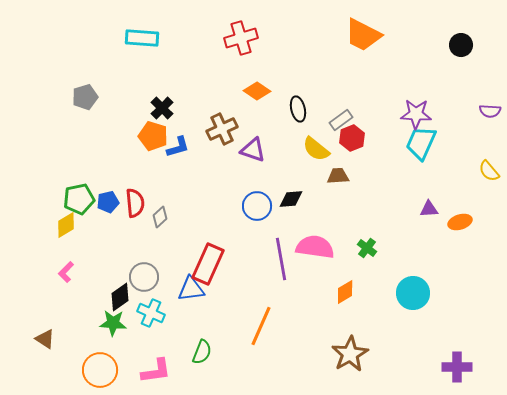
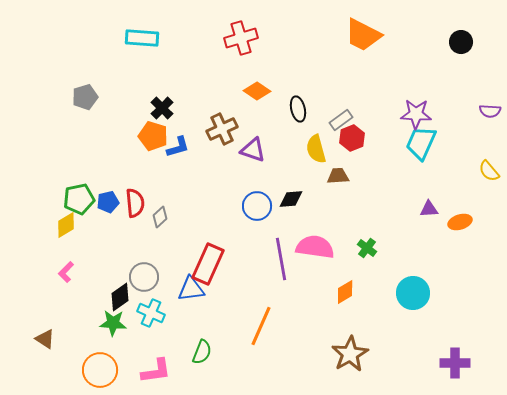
black circle at (461, 45): moved 3 px up
yellow semicircle at (316, 149): rotated 36 degrees clockwise
purple cross at (457, 367): moved 2 px left, 4 px up
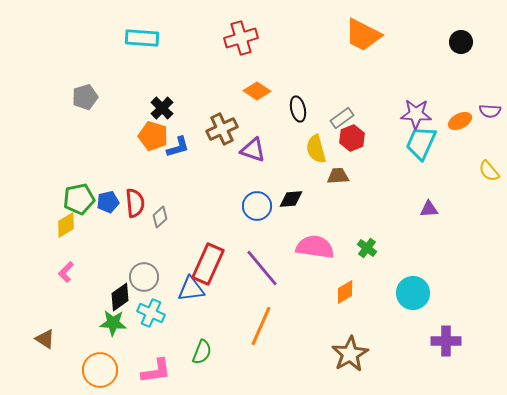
gray rectangle at (341, 120): moved 1 px right, 2 px up
orange ellipse at (460, 222): moved 101 px up; rotated 10 degrees counterclockwise
purple line at (281, 259): moved 19 px left, 9 px down; rotated 30 degrees counterclockwise
purple cross at (455, 363): moved 9 px left, 22 px up
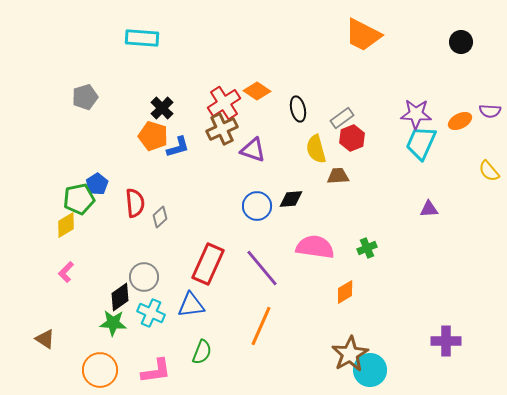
red cross at (241, 38): moved 17 px left, 65 px down; rotated 16 degrees counterclockwise
blue pentagon at (108, 202): moved 11 px left, 18 px up; rotated 20 degrees counterclockwise
green cross at (367, 248): rotated 30 degrees clockwise
blue triangle at (191, 289): moved 16 px down
cyan circle at (413, 293): moved 43 px left, 77 px down
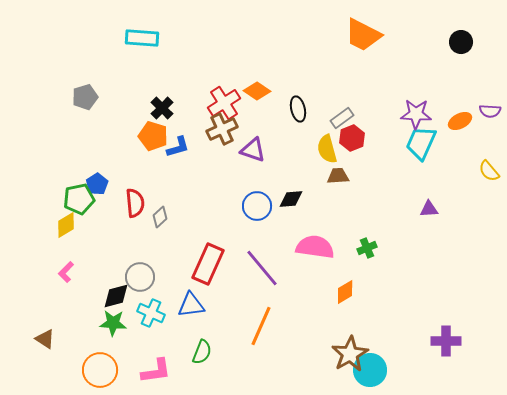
yellow semicircle at (316, 149): moved 11 px right
gray circle at (144, 277): moved 4 px left
black diamond at (120, 297): moved 4 px left, 1 px up; rotated 20 degrees clockwise
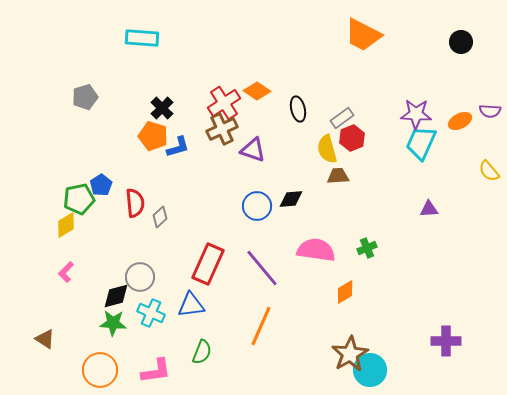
blue pentagon at (97, 184): moved 4 px right, 1 px down
pink semicircle at (315, 247): moved 1 px right, 3 px down
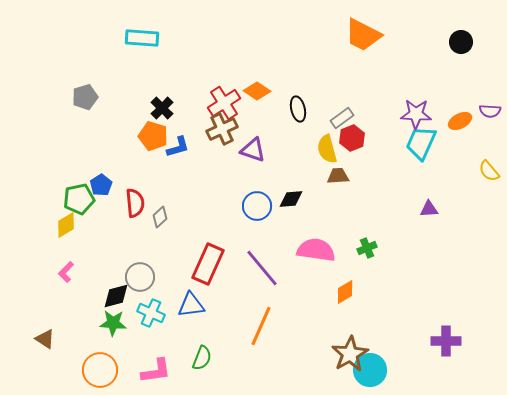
green semicircle at (202, 352): moved 6 px down
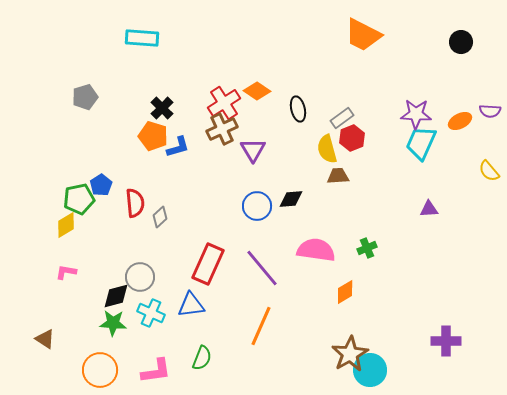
purple triangle at (253, 150): rotated 40 degrees clockwise
pink L-shape at (66, 272): rotated 55 degrees clockwise
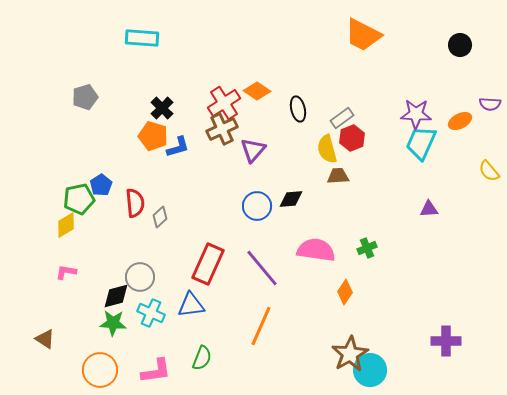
black circle at (461, 42): moved 1 px left, 3 px down
purple semicircle at (490, 111): moved 7 px up
purple triangle at (253, 150): rotated 12 degrees clockwise
orange diamond at (345, 292): rotated 25 degrees counterclockwise
